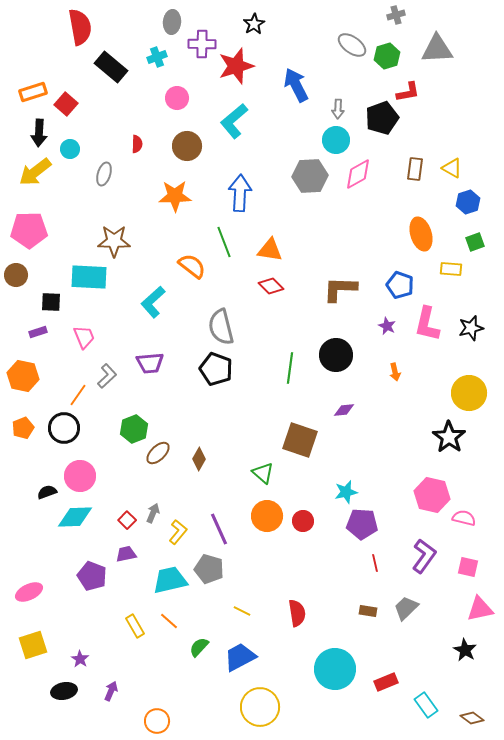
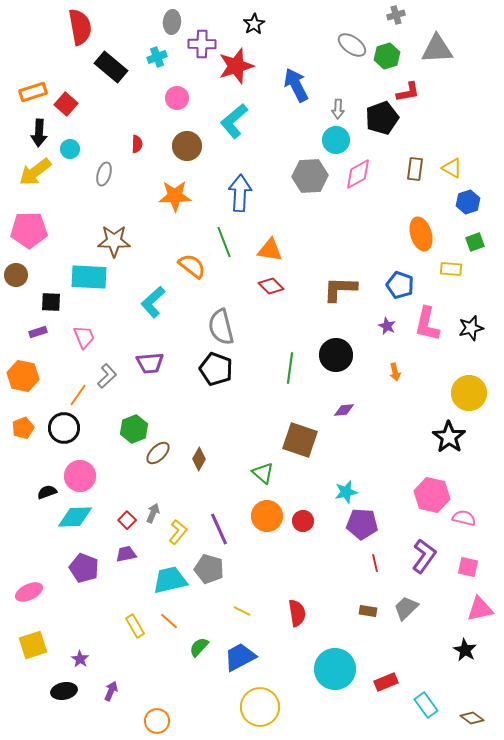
purple pentagon at (92, 576): moved 8 px left, 8 px up
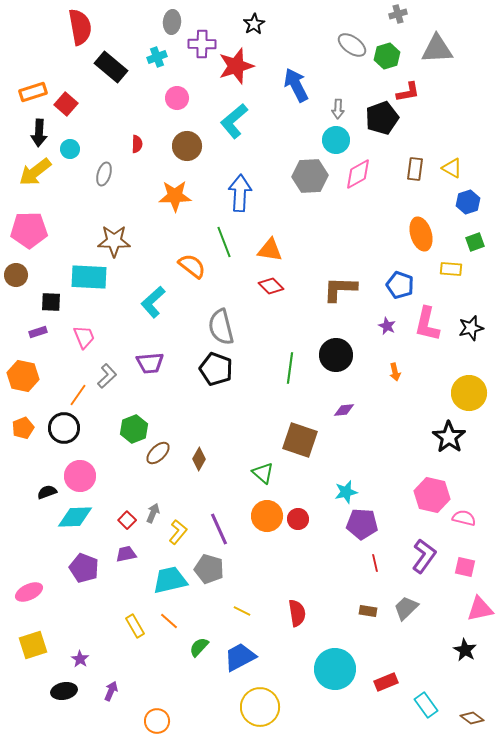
gray cross at (396, 15): moved 2 px right, 1 px up
red circle at (303, 521): moved 5 px left, 2 px up
pink square at (468, 567): moved 3 px left
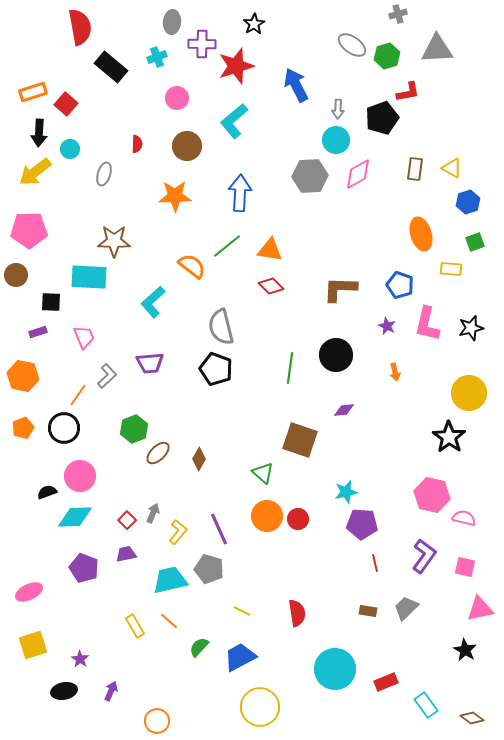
green line at (224, 242): moved 3 px right, 4 px down; rotated 72 degrees clockwise
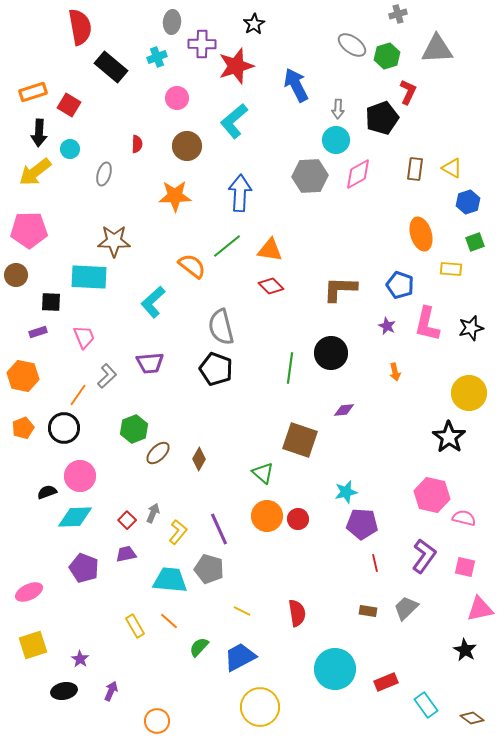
red L-shape at (408, 92): rotated 55 degrees counterclockwise
red square at (66, 104): moved 3 px right, 1 px down; rotated 10 degrees counterclockwise
black circle at (336, 355): moved 5 px left, 2 px up
cyan trapezoid at (170, 580): rotated 18 degrees clockwise
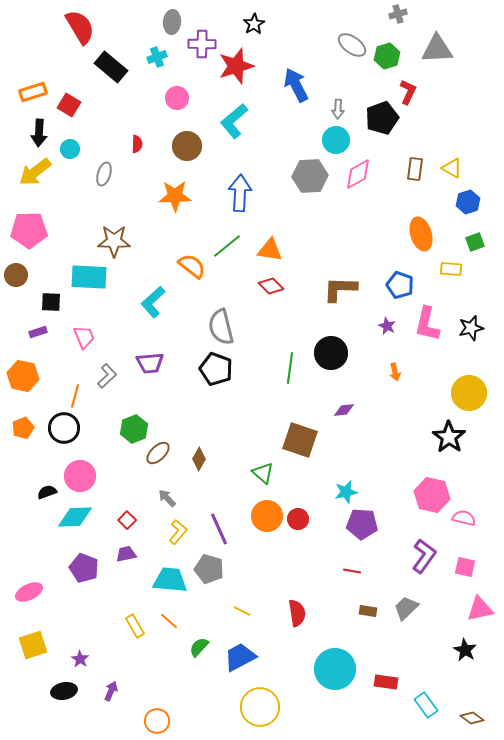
red semicircle at (80, 27): rotated 21 degrees counterclockwise
orange line at (78, 395): moved 3 px left, 1 px down; rotated 20 degrees counterclockwise
gray arrow at (153, 513): moved 14 px right, 15 px up; rotated 66 degrees counterclockwise
red line at (375, 563): moved 23 px left, 8 px down; rotated 66 degrees counterclockwise
red rectangle at (386, 682): rotated 30 degrees clockwise
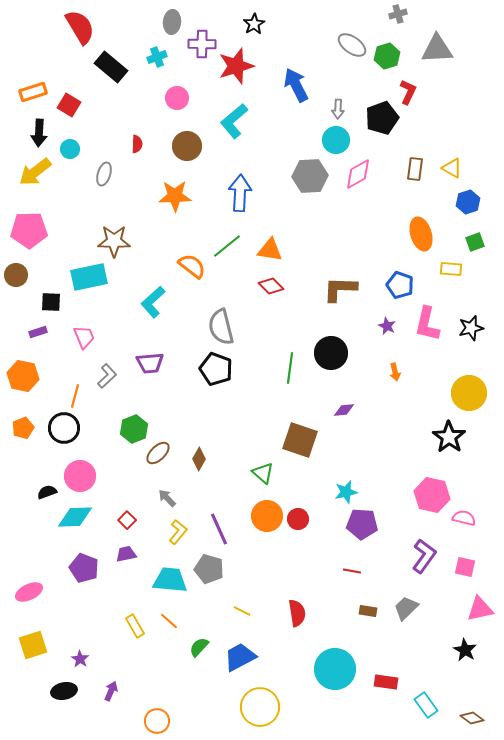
cyan rectangle at (89, 277): rotated 15 degrees counterclockwise
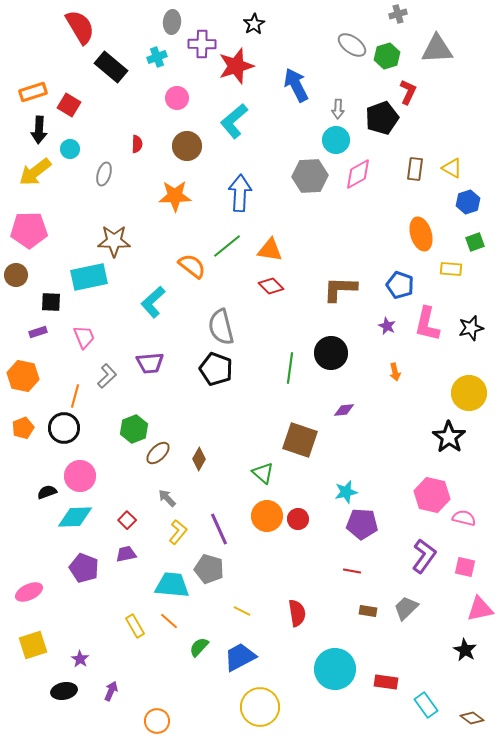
black arrow at (39, 133): moved 3 px up
cyan trapezoid at (170, 580): moved 2 px right, 5 px down
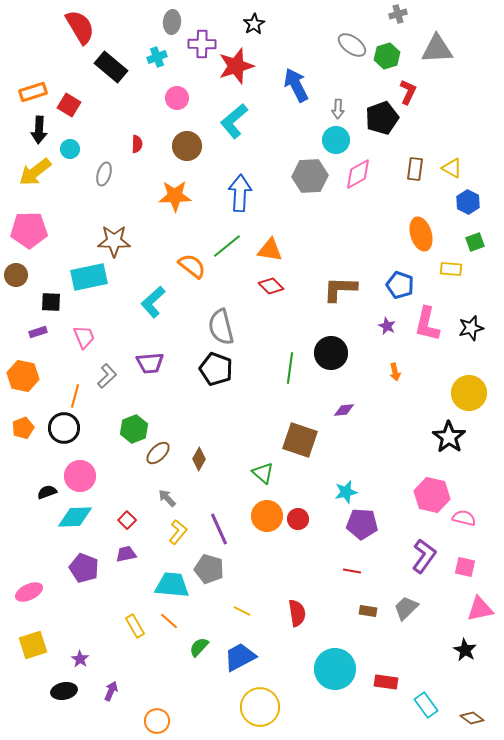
blue hexagon at (468, 202): rotated 15 degrees counterclockwise
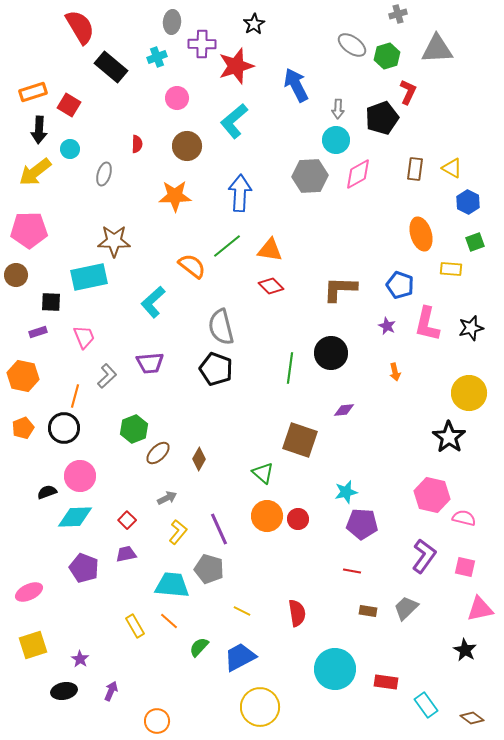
gray arrow at (167, 498): rotated 108 degrees clockwise
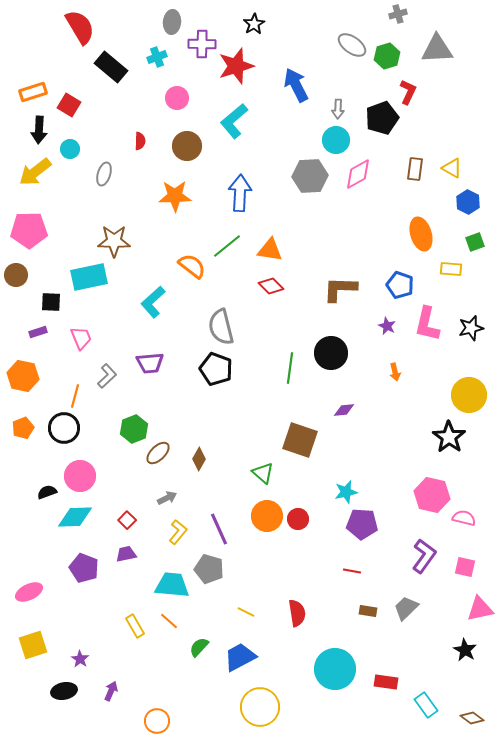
red semicircle at (137, 144): moved 3 px right, 3 px up
pink trapezoid at (84, 337): moved 3 px left, 1 px down
yellow circle at (469, 393): moved 2 px down
yellow line at (242, 611): moved 4 px right, 1 px down
